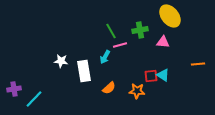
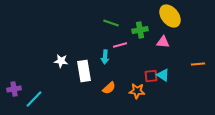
green line: moved 8 px up; rotated 42 degrees counterclockwise
cyan arrow: rotated 24 degrees counterclockwise
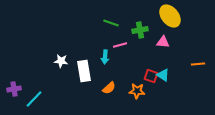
red square: rotated 24 degrees clockwise
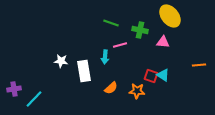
green cross: rotated 21 degrees clockwise
orange line: moved 1 px right, 1 px down
orange semicircle: moved 2 px right
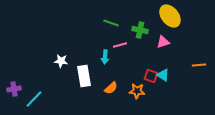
pink triangle: rotated 24 degrees counterclockwise
white rectangle: moved 5 px down
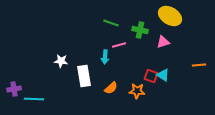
yellow ellipse: rotated 20 degrees counterclockwise
pink line: moved 1 px left
cyan line: rotated 48 degrees clockwise
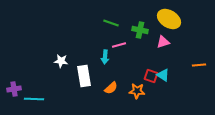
yellow ellipse: moved 1 px left, 3 px down
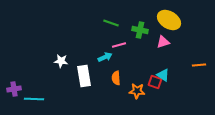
yellow ellipse: moved 1 px down
cyan arrow: rotated 120 degrees counterclockwise
red square: moved 4 px right, 6 px down
orange semicircle: moved 5 px right, 10 px up; rotated 128 degrees clockwise
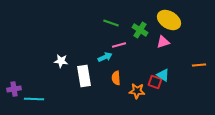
green cross: rotated 21 degrees clockwise
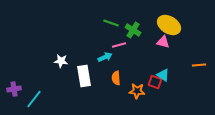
yellow ellipse: moved 5 px down
green cross: moved 7 px left
pink triangle: rotated 32 degrees clockwise
cyan line: rotated 54 degrees counterclockwise
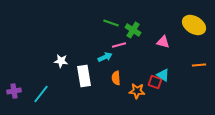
yellow ellipse: moved 25 px right
purple cross: moved 2 px down
cyan line: moved 7 px right, 5 px up
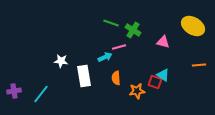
yellow ellipse: moved 1 px left, 1 px down
pink line: moved 2 px down
orange star: rotated 14 degrees counterclockwise
